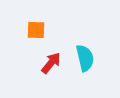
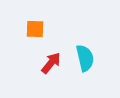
orange square: moved 1 px left, 1 px up
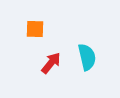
cyan semicircle: moved 2 px right, 1 px up
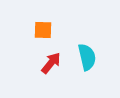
orange square: moved 8 px right, 1 px down
